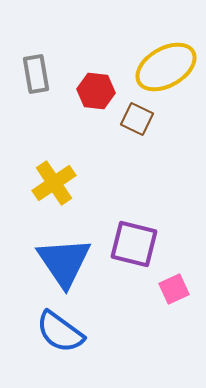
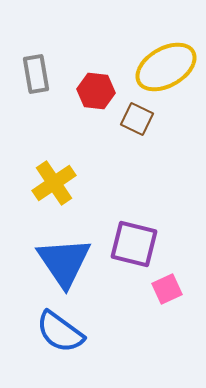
pink square: moved 7 px left
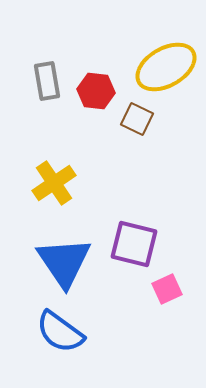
gray rectangle: moved 11 px right, 7 px down
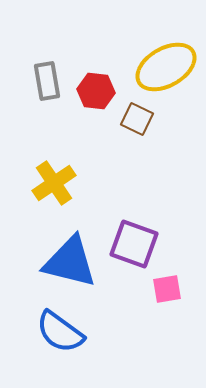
purple square: rotated 6 degrees clockwise
blue triangle: moved 6 px right; rotated 42 degrees counterclockwise
pink square: rotated 16 degrees clockwise
